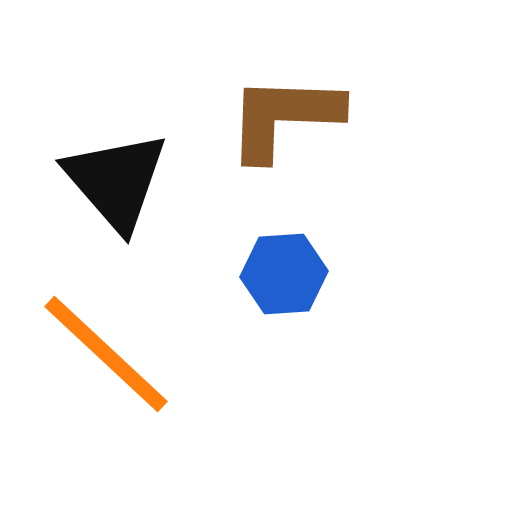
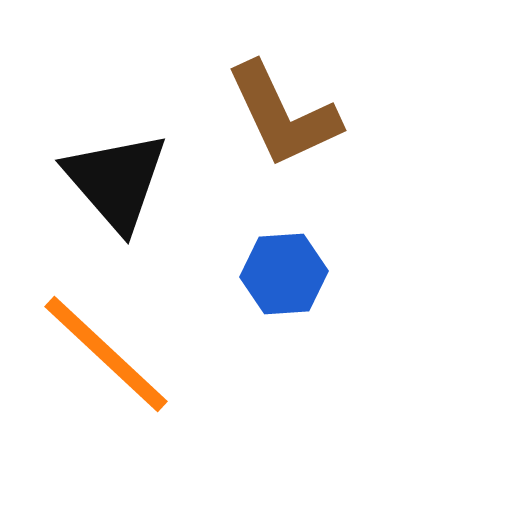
brown L-shape: moved 1 px left, 2 px up; rotated 117 degrees counterclockwise
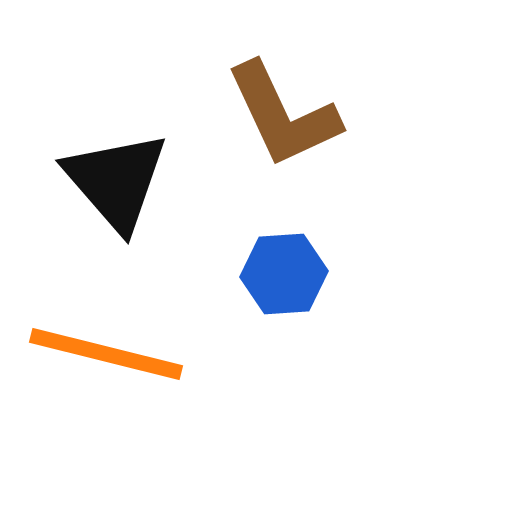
orange line: rotated 29 degrees counterclockwise
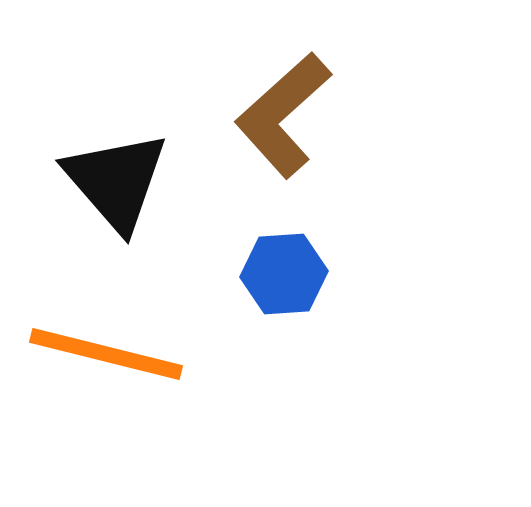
brown L-shape: rotated 73 degrees clockwise
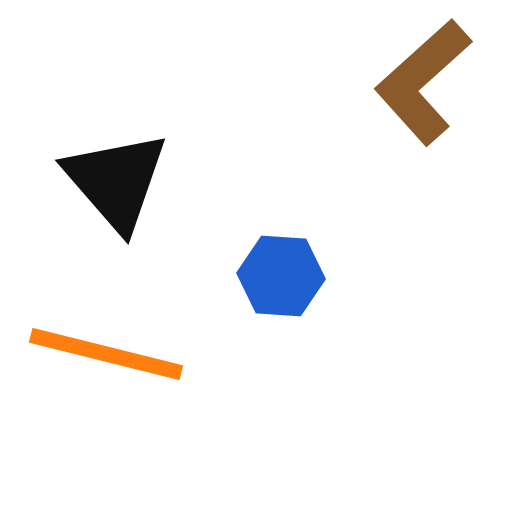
brown L-shape: moved 140 px right, 33 px up
blue hexagon: moved 3 px left, 2 px down; rotated 8 degrees clockwise
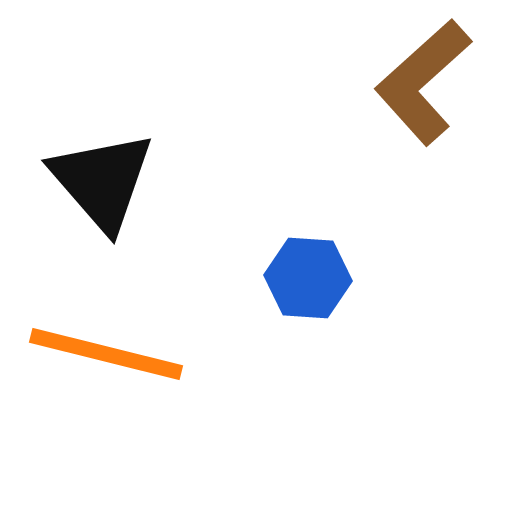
black triangle: moved 14 px left
blue hexagon: moved 27 px right, 2 px down
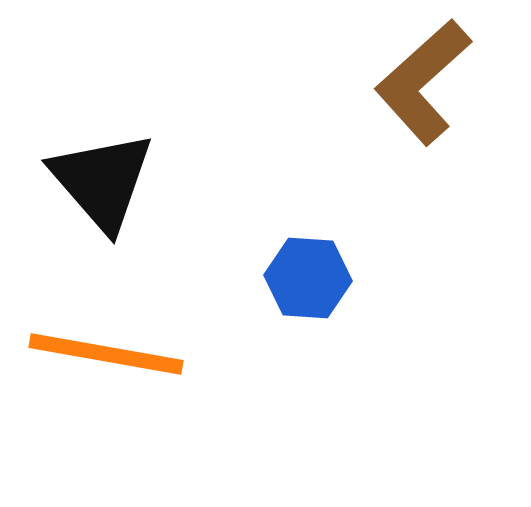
orange line: rotated 4 degrees counterclockwise
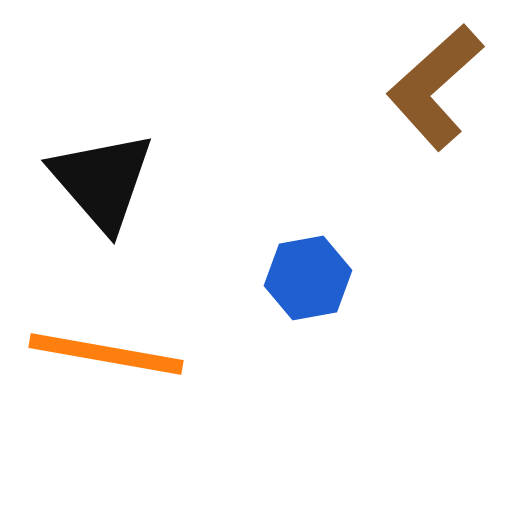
brown L-shape: moved 12 px right, 5 px down
blue hexagon: rotated 14 degrees counterclockwise
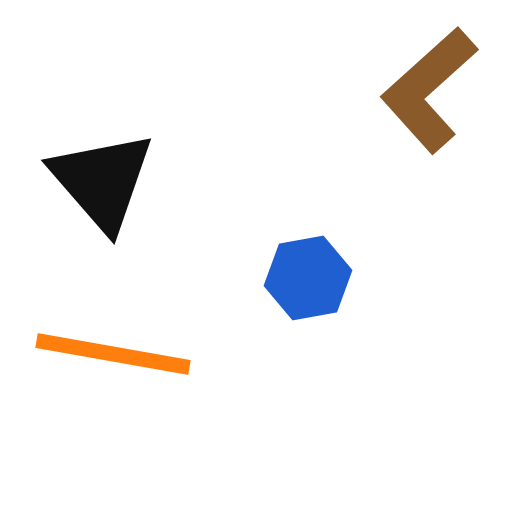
brown L-shape: moved 6 px left, 3 px down
orange line: moved 7 px right
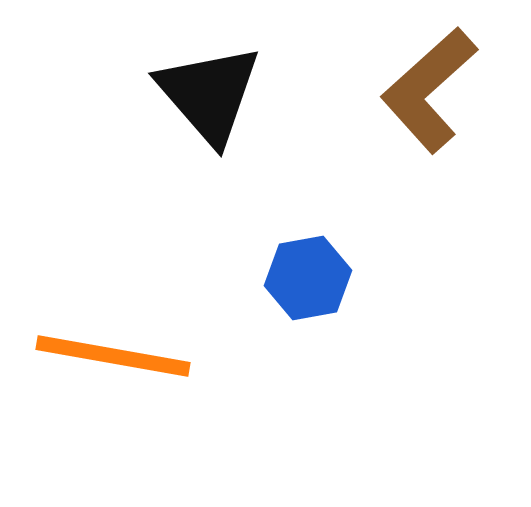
black triangle: moved 107 px right, 87 px up
orange line: moved 2 px down
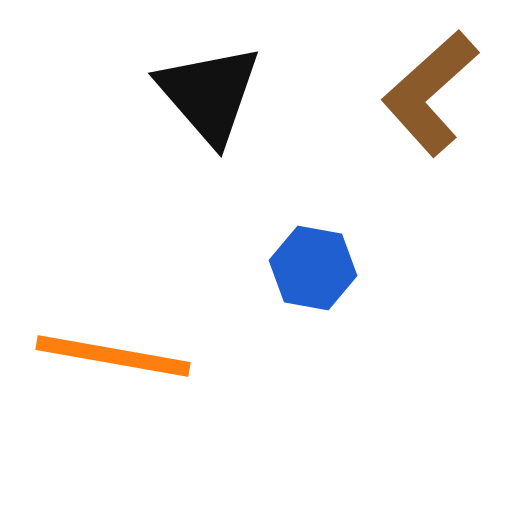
brown L-shape: moved 1 px right, 3 px down
blue hexagon: moved 5 px right, 10 px up; rotated 20 degrees clockwise
